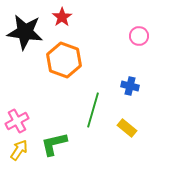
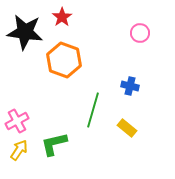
pink circle: moved 1 px right, 3 px up
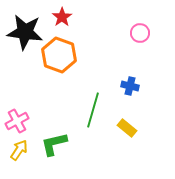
orange hexagon: moved 5 px left, 5 px up
